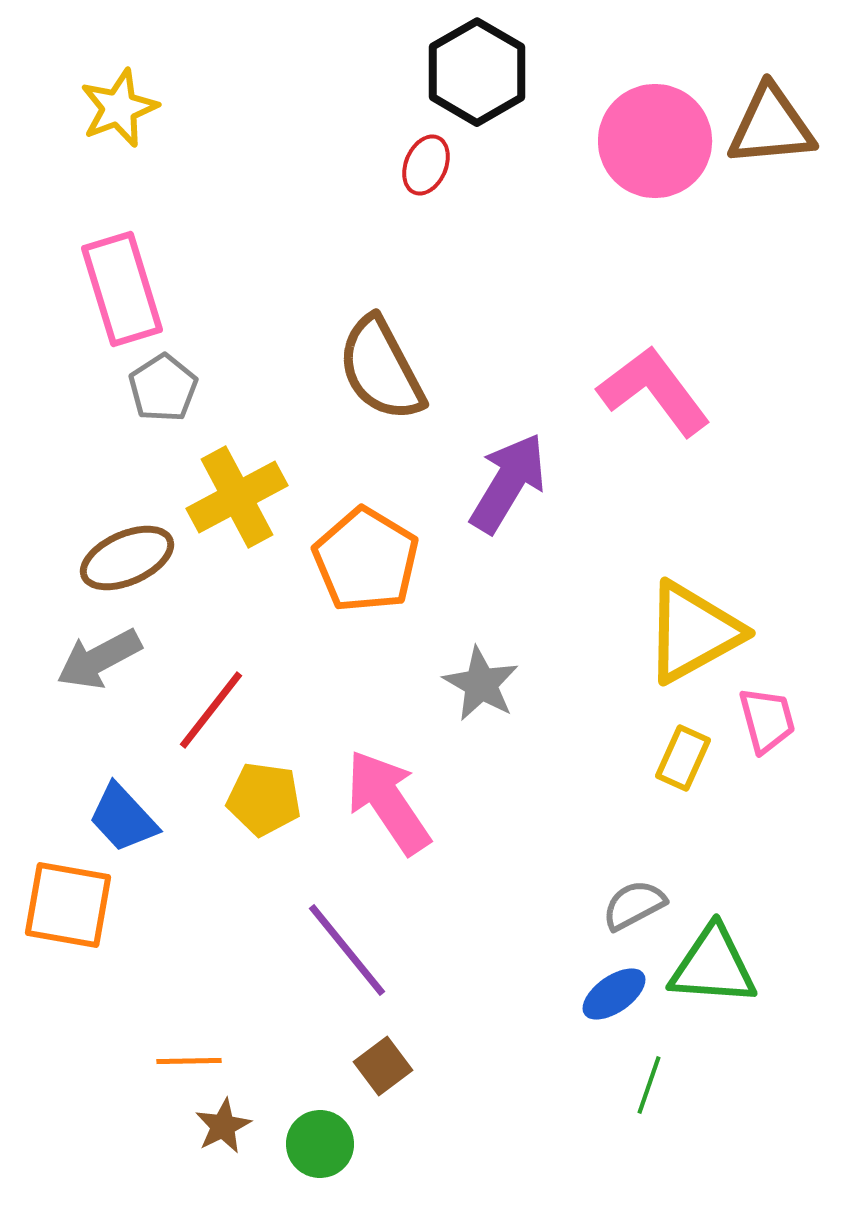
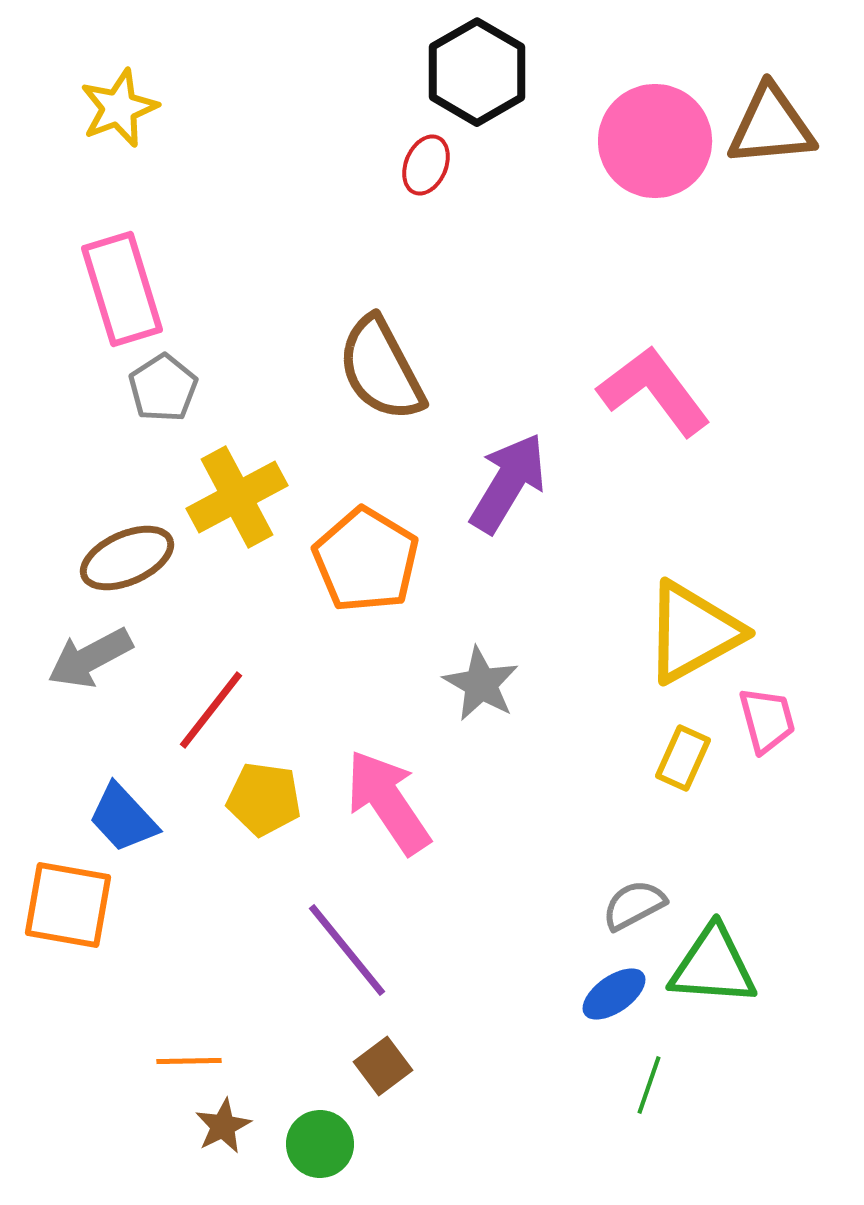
gray arrow: moved 9 px left, 1 px up
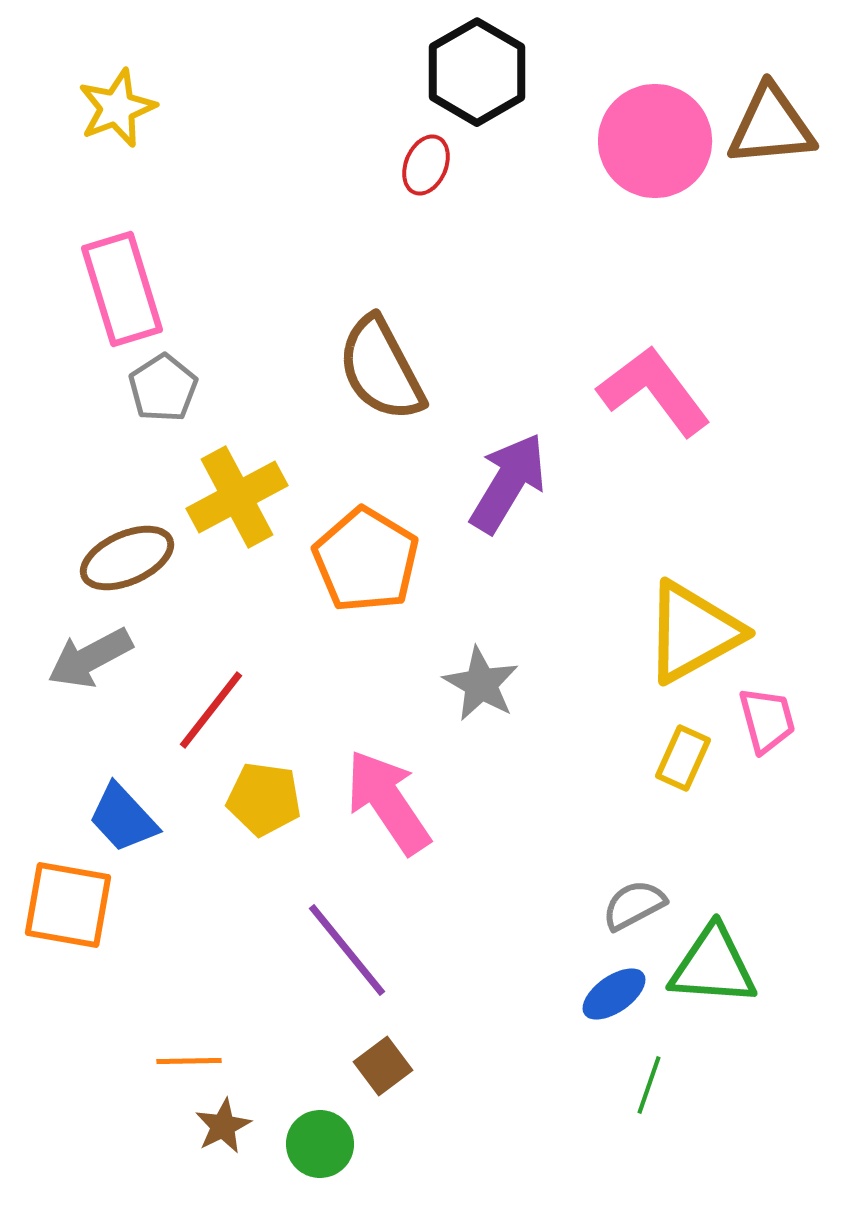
yellow star: moved 2 px left
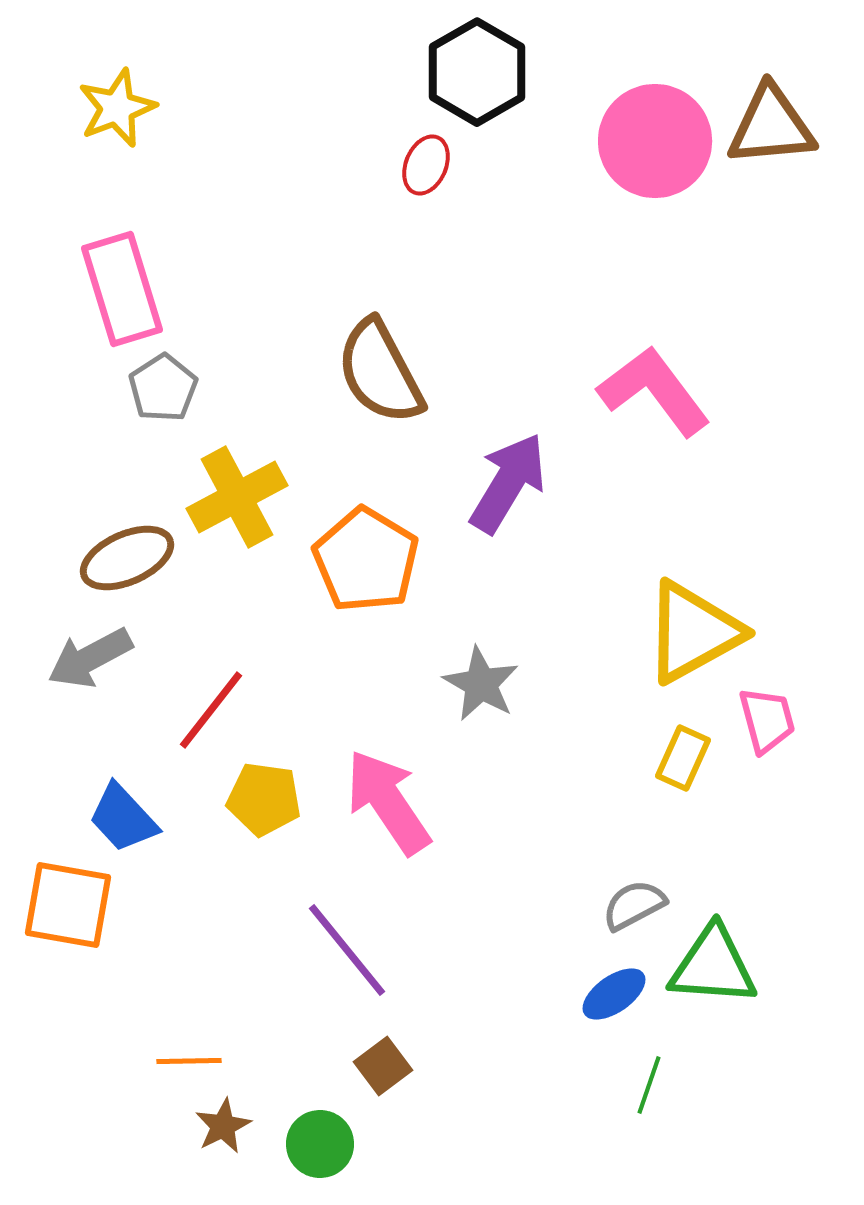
brown semicircle: moved 1 px left, 3 px down
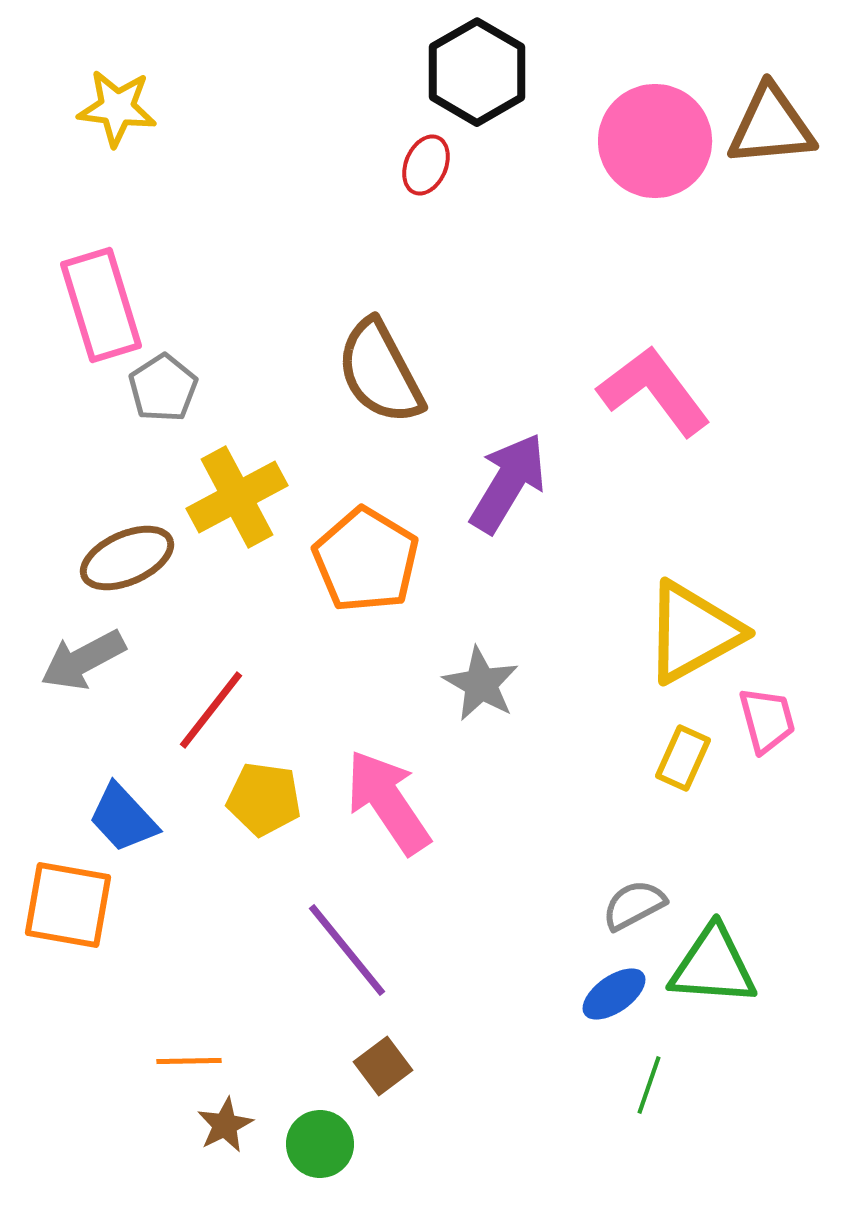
yellow star: rotated 28 degrees clockwise
pink rectangle: moved 21 px left, 16 px down
gray arrow: moved 7 px left, 2 px down
brown star: moved 2 px right, 1 px up
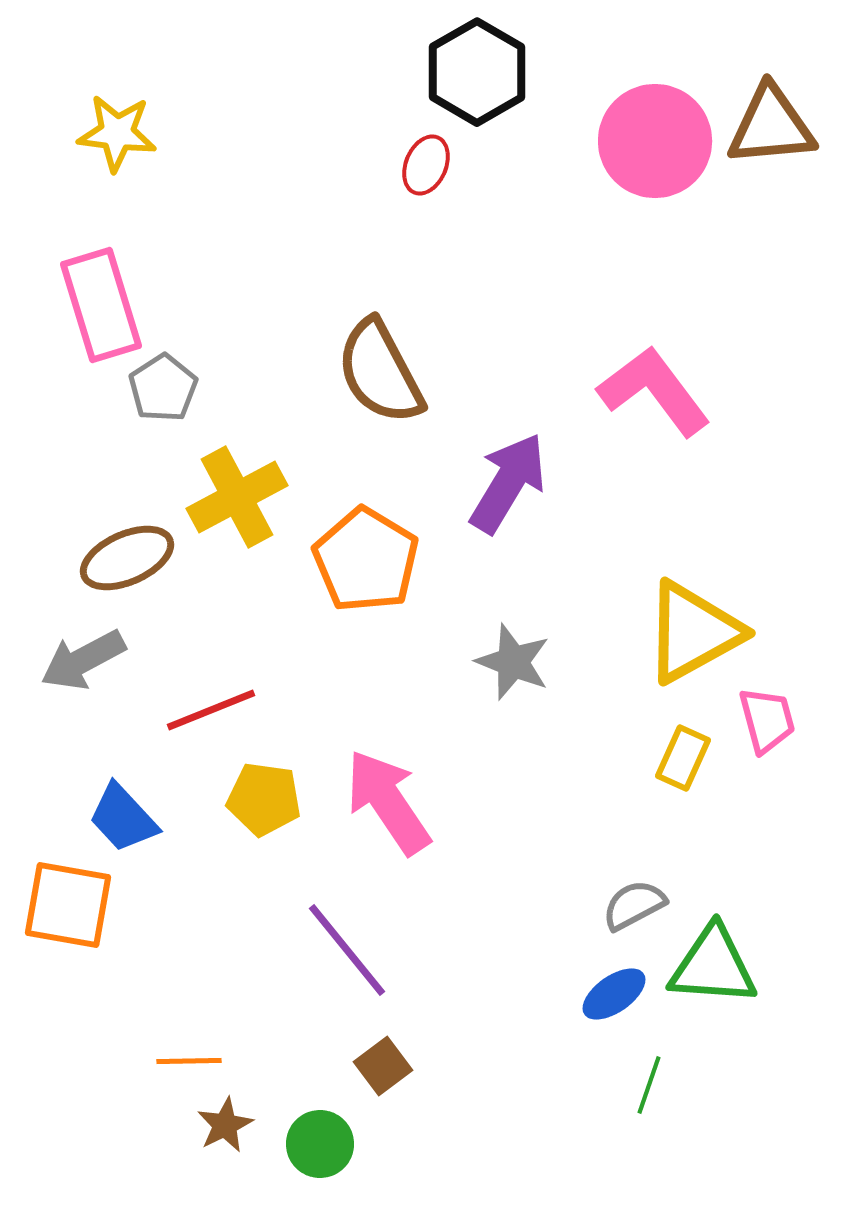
yellow star: moved 25 px down
gray star: moved 32 px right, 22 px up; rotated 8 degrees counterclockwise
red line: rotated 30 degrees clockwise
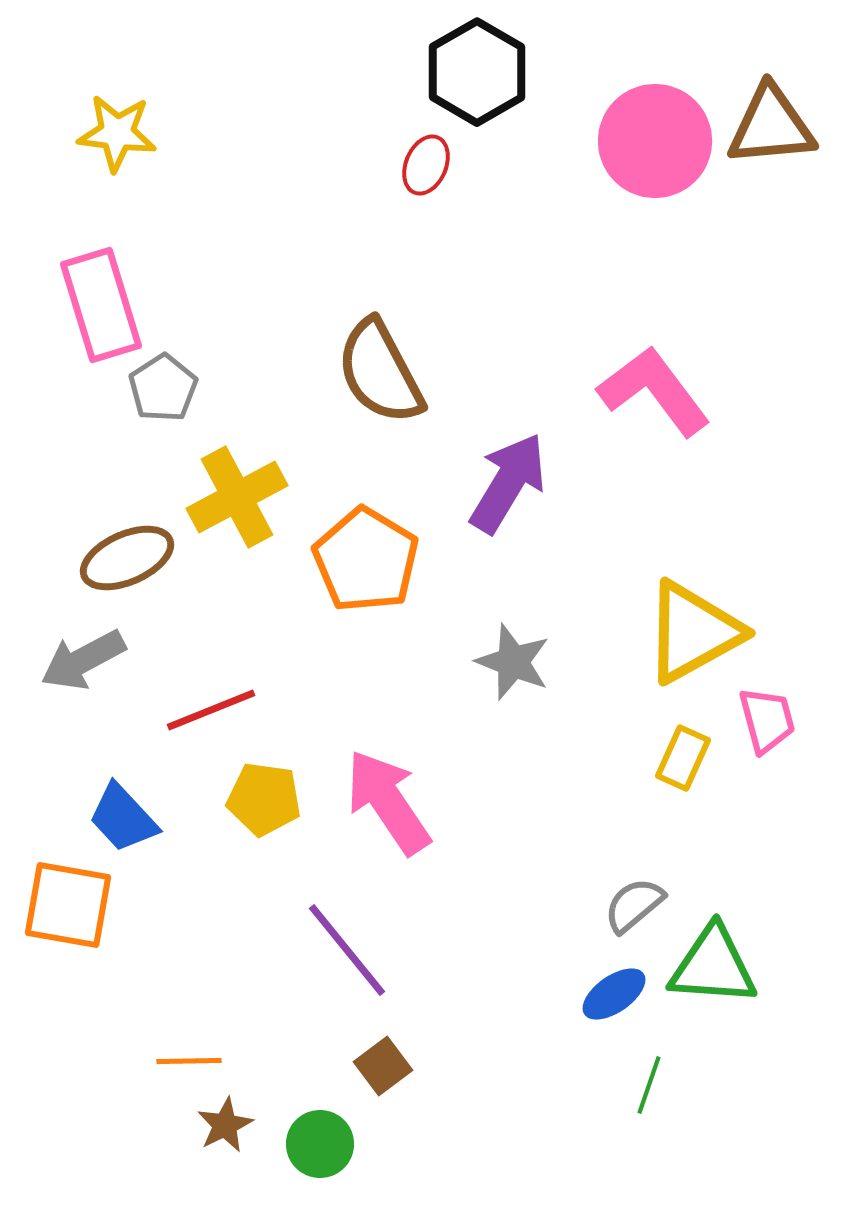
gray semicircle: rotated 12 degrees counterclockwise
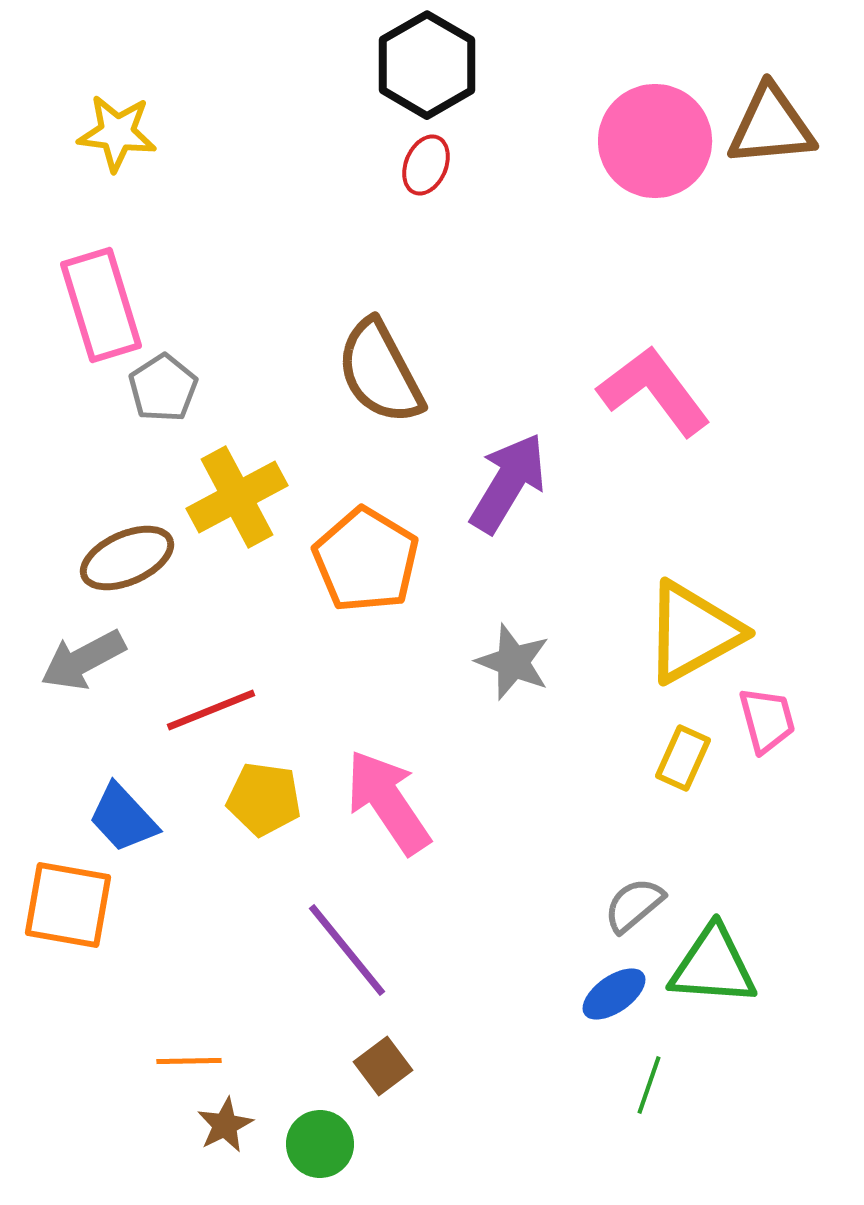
black hexagon: moved 50 px left, 7 px up
